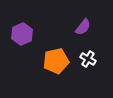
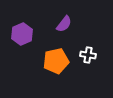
purple semicircle: moved 19 px left, 3 px up
white cross: moved 4 px up; rotated 21 degrees counterclockwise
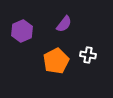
purple hexagon: moved 3 px up
orange pentagon: rotated 15 degrees counterclockwise
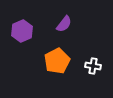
white cross: moved 5 px right, 11 px down
orange pentagon: moved 1 px right
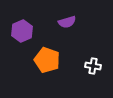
purple semicircle: moved 3 px right, 2 px up; rotated 36 degrees clockwise
orange pentagon: moved 10 px left, 1 px up; rotated 25 degrees counterclockwise
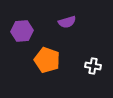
purple hexagon: rotated 20 degrees clockwise
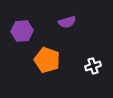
white cross: rotated 28 degrees counterclockwise
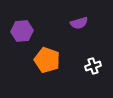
purple semicircle: moved 12 px right, 1 px down
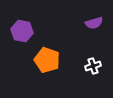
purple semicircle: moved 15 px right
purple hexagon: rotated 15 degrees clockwise
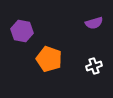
orange pentagon: moved 2 px right, 1 px up
white cross: moved 1 px right
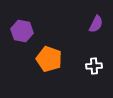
purple semicircle: moved 2 px right, 1 px down; rotated 48 degrees counterclockwise
white cross: rotated 14 degrees clockwise
